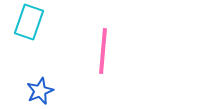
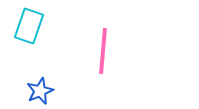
cyan rectangle: moved 4 px down
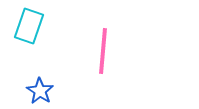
blue star: rotated 16 degrees counterclockwise
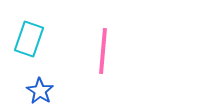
cyan rectangle: moved 13 px down
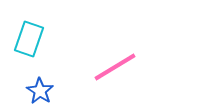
pink line: moved 12 px right, 16 px down; rotated 54 degrees clockwise
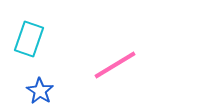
pink line: moved 2 px up
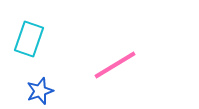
blue star: rotated 20 degrees clockwise
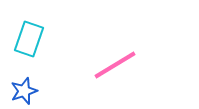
blue star: moved 16 px left
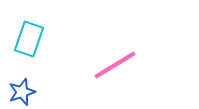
blue star: moved 2 px left, 1 px down
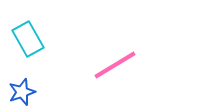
cyan rectangle: moved 1 px left; rotated 48 degrees counterclockwise
